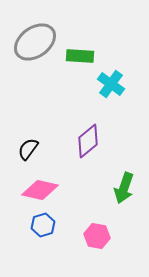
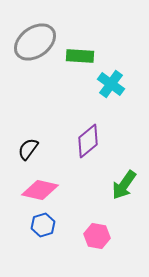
green arrow: moved 3 px up; rotated 16 degrees clockwise
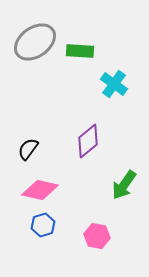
green rectangle: moved 5 px up
cyan cross: moved 3 px right
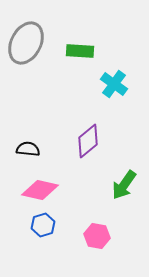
gray ellipse: moved 9 px left, 1 px down; rotated 27 degrees counterclockwise
black semicircle: rotated 60 degrees clockwise
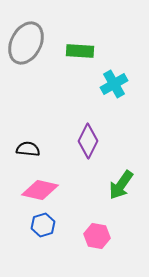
cyan cross: rotated 24 degrees clockwise
purple diamond: rotated 24 degrees counterclockwise
green arrow: moved 3 px left
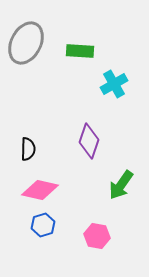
purple diamond: moved 1 px right; rotated 8 degrees counterclockwise
black semicircle: rotated 85 degrees clockwise
